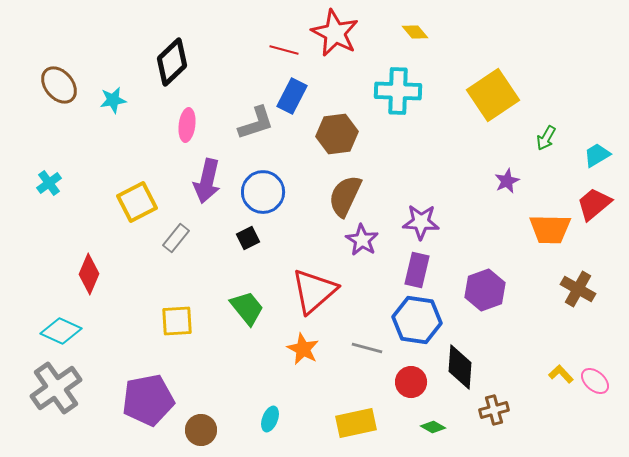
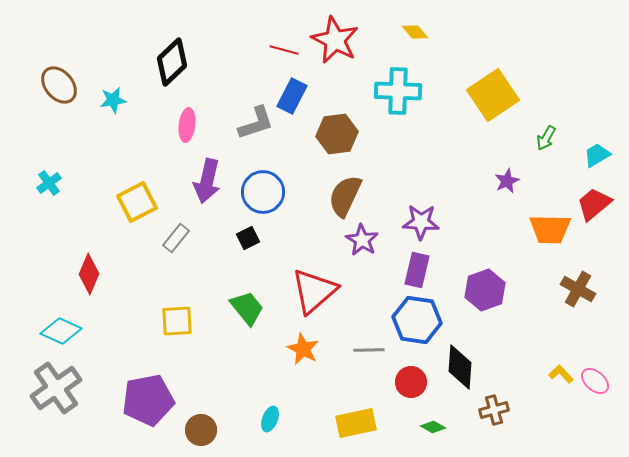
red star at (335, 33): moved 7 px down
gray line at (367, 348): moved 2 px right, 2 px down; rotated 16 degrees counterclockwise
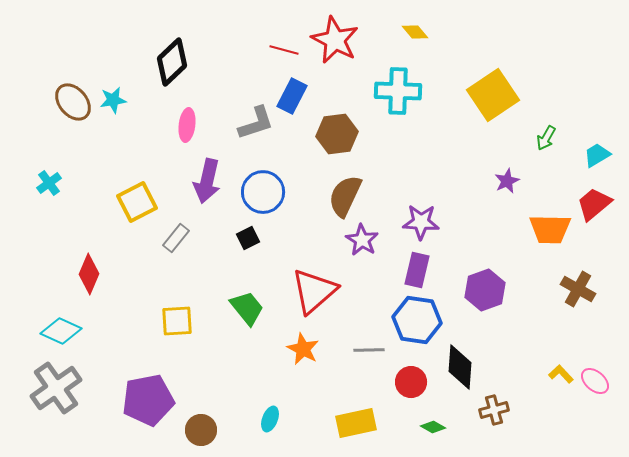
brown ellipse at (59, 85): moved 14 px right, 17 px down
